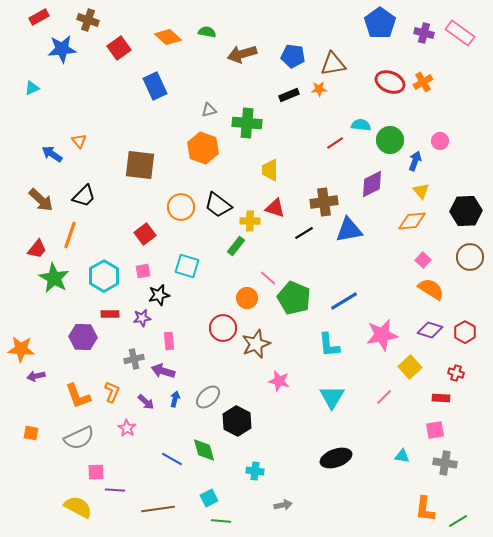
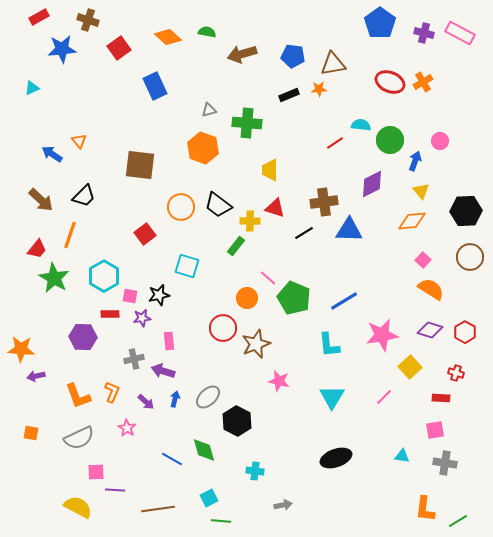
pink rectangle at (460, 33): rotated 8 degrees counterclockwise
blue triangle at (349, 230): rotated 12 degrees clockwise
pink square at (143, 271): moved 13 px left, 25 px down; rotated 21 degrees clockwise
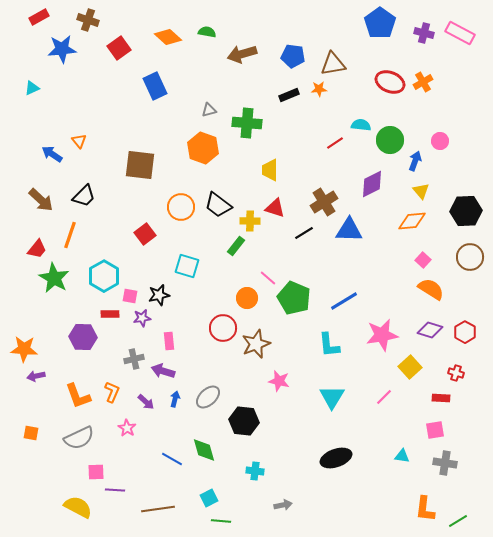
brown cross at (324, 202): rotated 24 degrees counterclockwise
orange star at (21, 349): moved 3 px right
black hexagon at (237, 421): moved 7 px right; rotated 20 degrees counterclockwise
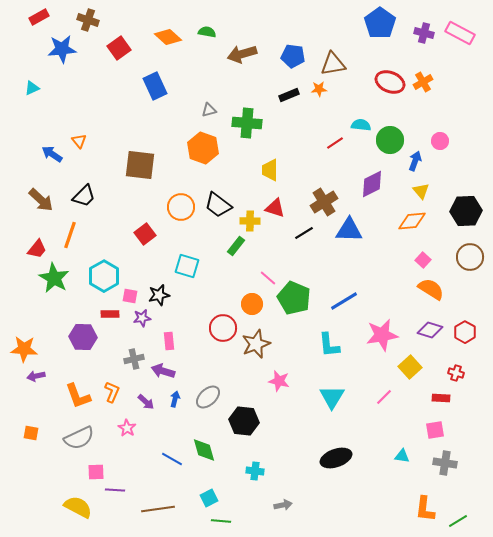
orange circle at (247, 298): moved 5 px right, 6 px down
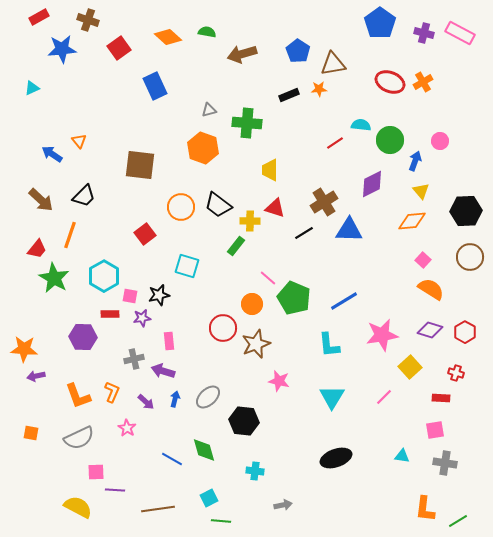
blue pentagon at (293, 56): moved 5 px right, 5 px up; rotated 25 degrees clockwise
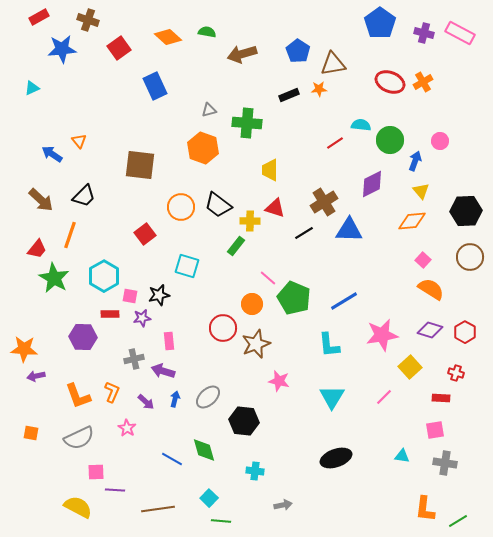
cyan square at (209, 498): rotated 18 degrees counterclockwise
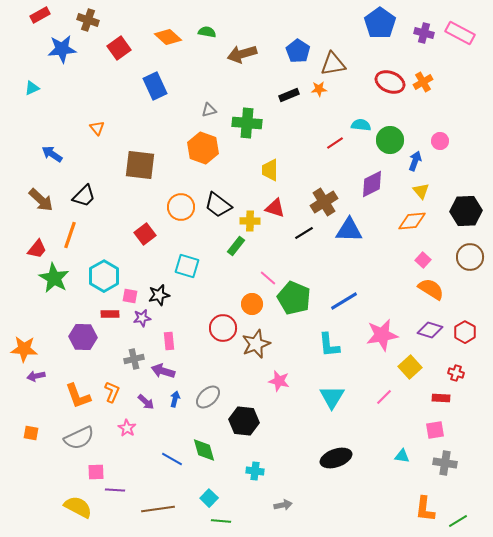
red rectangle at (39, 17): moved 1 px right, 2 px up
orange triangle at (79, 141): moved 18 px right, 13 px up
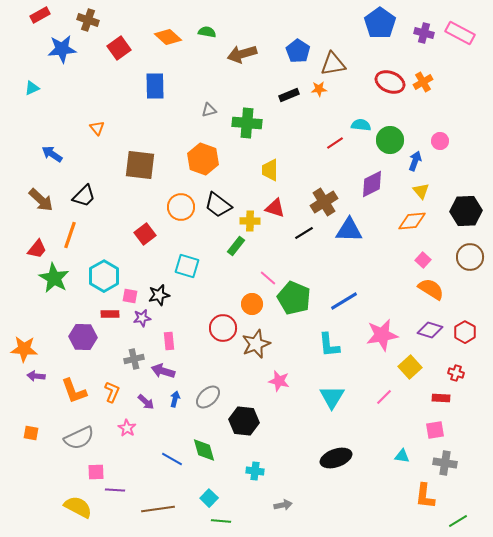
blue rectangle at (155, 86): rotated 24 degrees clockwise
orange hexagon at (203, 148): moved 11 px down
purple arrow at (36, 376): rotated 18 degrees clockwise
orange L-shape at (78, 396): moved 4 px left, 5 px up
orange L-shape at (425, 509): moved 13 px up
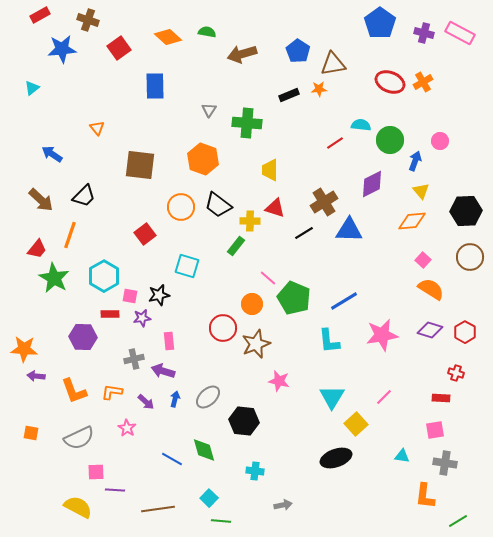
cyan triangle at (32, 88): rotated 14 degrees counterclockwise
gray triangle at (209, 110): rotated 42 degrees counterclockwise
cyan L-shape at (329, 345): moved 4 px up
yellow square at (410, 367): moved 54 px left, 57 px down
orange L-shape at (112, 392): rotated 105 degrees counterclockwise
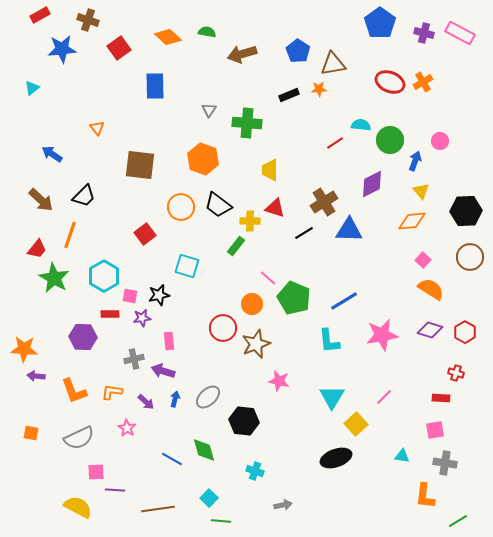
cyan cross at (255, 471): rotated 12 degrees clockwise
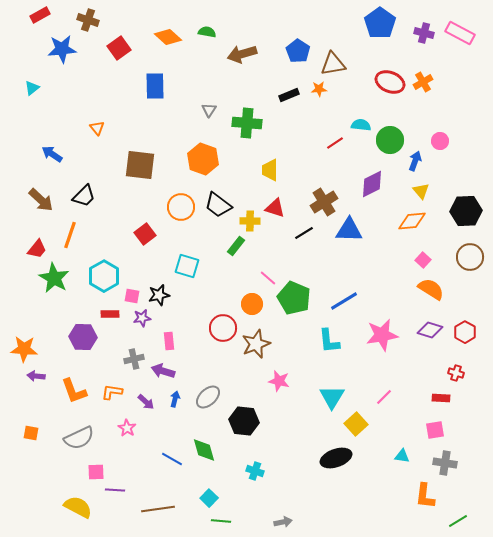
pink square at (130, 296): moved 2 px right
gray arrow at (283, 505): moved 17 px down
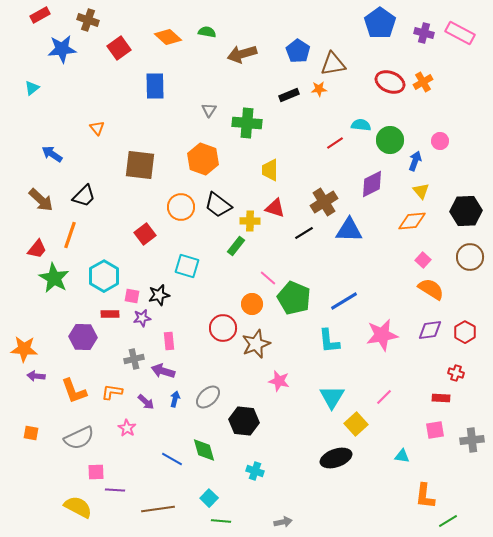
purple diamond at (430, 330): rotated 25 degrees counterclockwise
gray cross at (445, 463): moved 27 px right, 23 px up; rotated 15 degrees counterclockwise
green line at (458, 521): moved 10 px left
